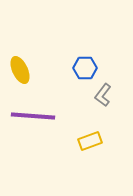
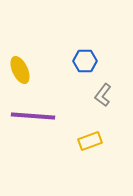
blue hexagon: moved 7 px up
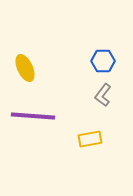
blue hexagon: moved 18 px right
yellow ellipse: moved 5 px right, 2 px up
yellow rectangle: moved 2 px up; rotated 10 degrees clockwise
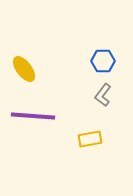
yellow ellipse: moved 1 px left, 1 px down; rotated 12 degrees counterclockwise
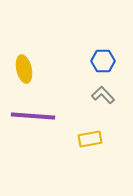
yellow ellipse: rotated 24 degrees clockwise
gray L-shape: rotated 100 degrees clockwise
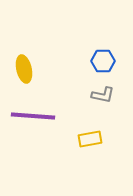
gray L-shape: rotated 145 degrees clockwise
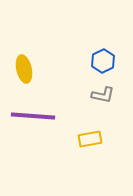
blue hexagon: rotated 25 degrees counterclockwise
